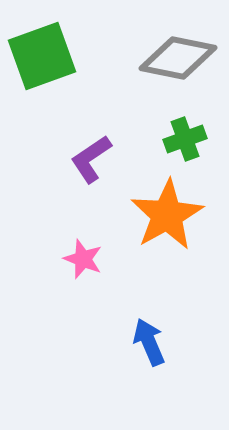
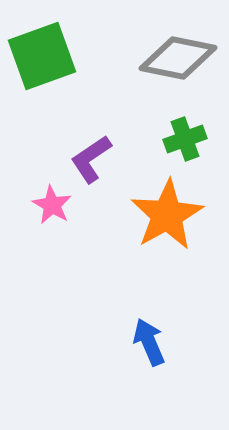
pink star: moved 31 px left, 54 px up; rotated 9 degrees clockwise
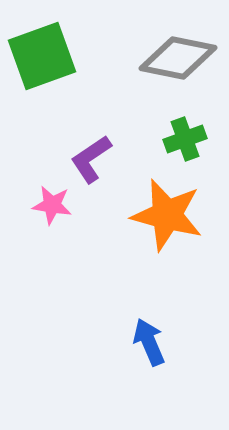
pink star: rotated 21 degrees counterclockwise
orange star: rotated 28 degrees counterclockwise
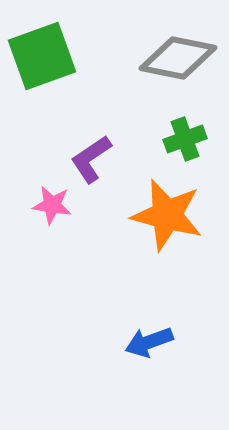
blue arrow: rotated 87 degrees counterclockwise
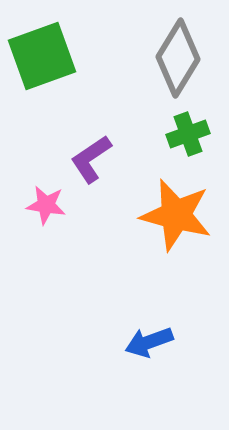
gray diamond: rotated 70 degrees counterclockwise
green cross: moved 3 px right, 5 px up
pink star: moved 6 px left
orange star: moved 9 px right
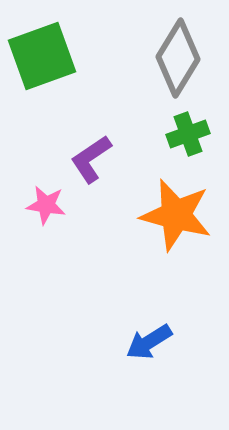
blue arrow: rotated 12 degrees counterclockwise
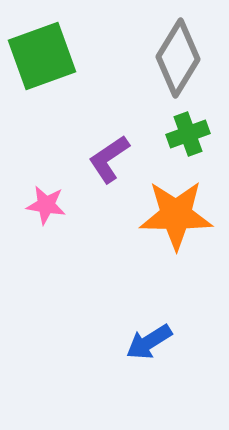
purple L-shape: moved 18 px right
orange star: rotated 14 degrees counterclockwise
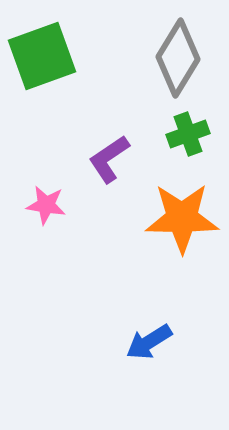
orange star: moved 6 px right, 3 px down
